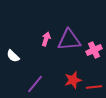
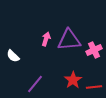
red star: rotated 18 degrees counterclockwise
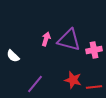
purple triangle: rotated 20 degrees clockwise
pink cross: rotated 14 degrees clockwise
red star: rotated 24 degrees counterclockwise
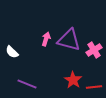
pink cross: rotated 21 degrees counterclockwise
white semicircle: moved 1 px left, 4 px up
red star: rotated 18 degrees clockwise
purple line: moved 8 px left; rotated 72 degrees clockwise
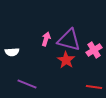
white semicircle: rotated 48 degrees counterclockwise
red star: moved 7 px left, 20 px up
red line: rotated 14 degrees clockwise
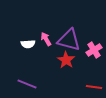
pink arrow: rotated 48 degrees counterclockwise
white semicircle: moved 16 px right, 8 px up
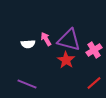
red line: moved 4 px up; rotated 49 degrees counterclockwise
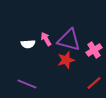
red star: rotated 24 degrees clockwise
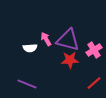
purple triangle: moved 1 px left
white semicircle: moved 2 px right, 4 px down
red star: moved 4 px right; rotated 12 degrees clockwise
